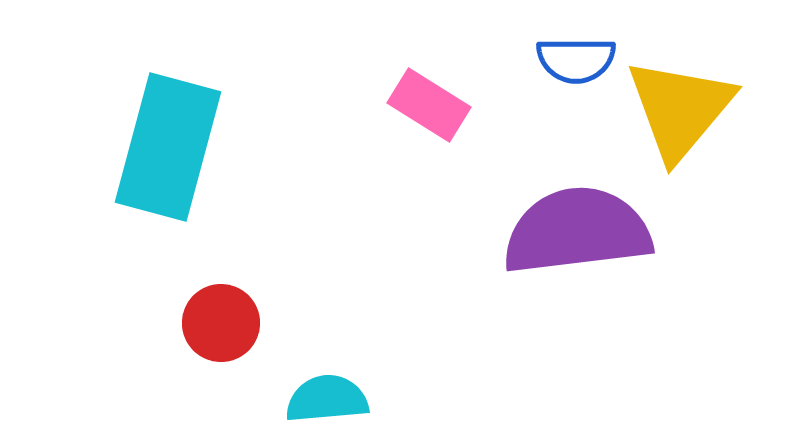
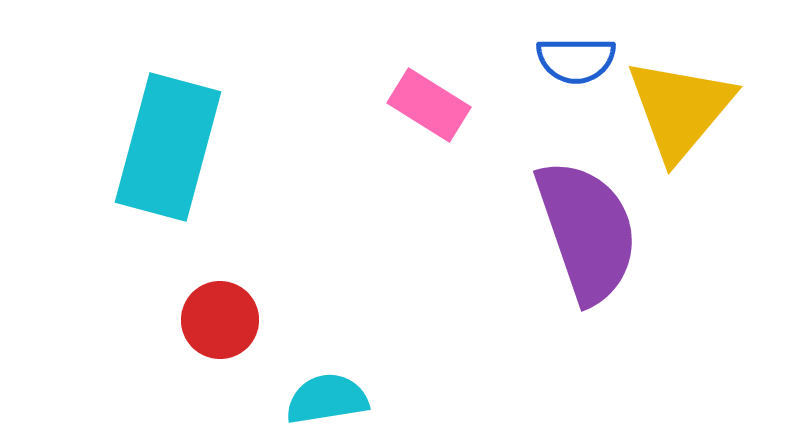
purple semicircle: moved 10 px right; rotated 78 degrees clockwise
red circle: moved 1 px left, 3 px up
cyan semicircle: rotated 4 degrees counterclockwise
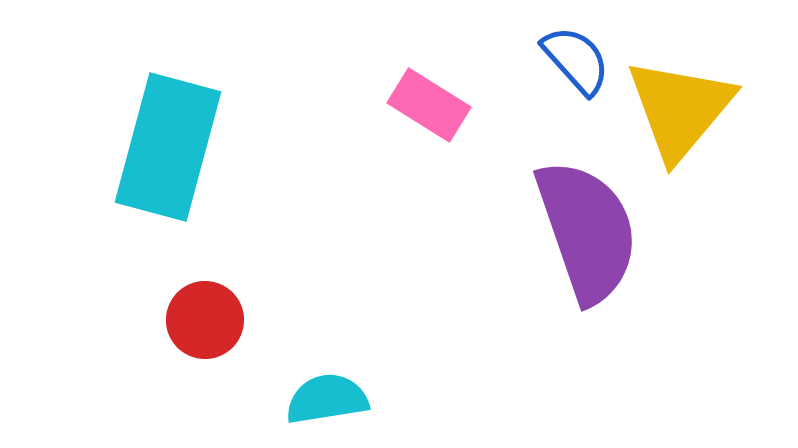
blue semicircle: rotated 132 degrees counterclockwise
red circle: moved 15 px left
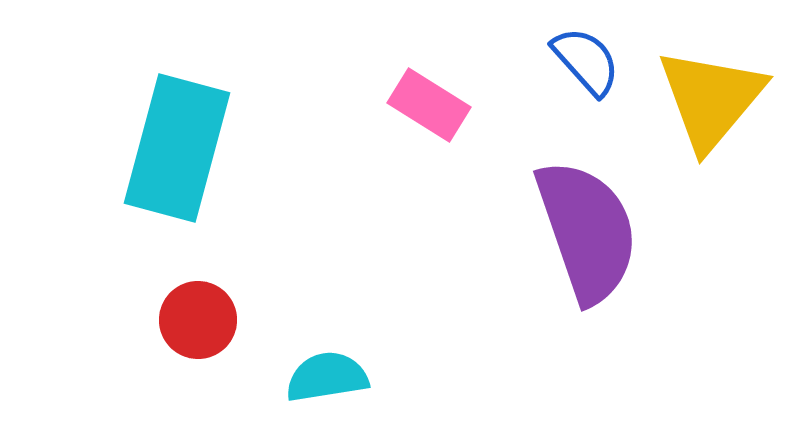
blue semicircle: moved 10 px right, 1 px down
yellow triangle: moved 31 px right, 10 px up
cyan rectangle: moved 9 px right, 1 px down
red circle: moved 7 px left
cyan semicircle: moved 22 px up
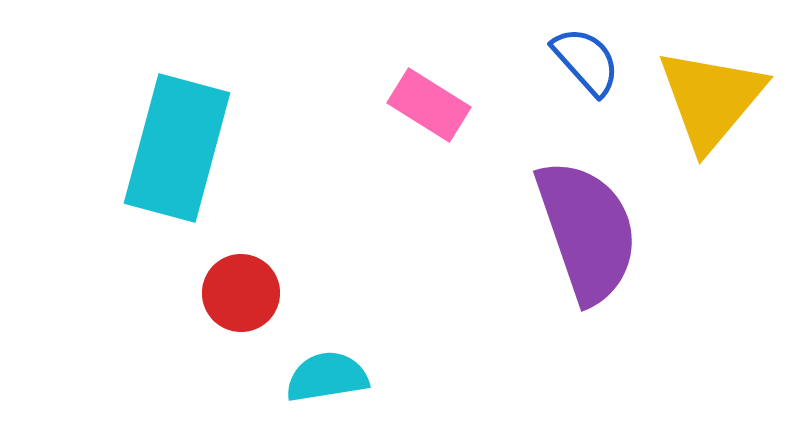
red circle: moved 43 px right, 27 px up
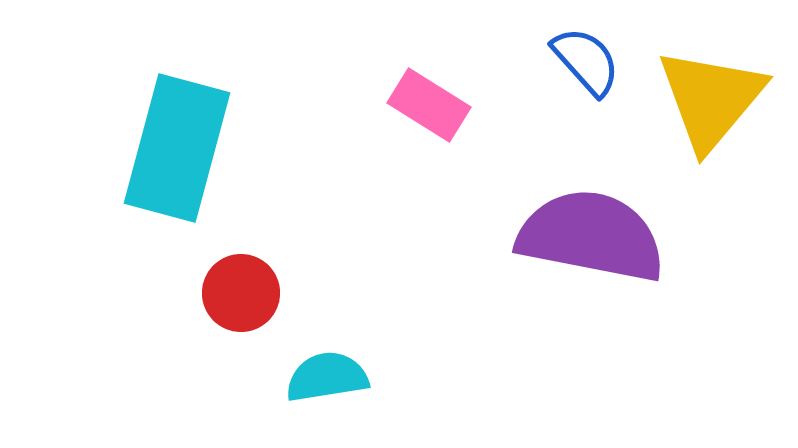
purple semicircle: moved 4 px right, 5 px down; rotated 60 degrees counterclockwise
